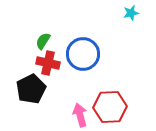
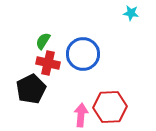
cyan star: rotated 21 degrees clockwise
pink arrow: moved 1 px right; rotated 20 degrees clockwise
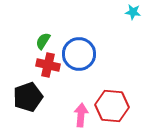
cyan star: moved 2 px right, 1 px up
blue circle: moved 4 px left
red cross: moved 2 px down
black pentagon: moved 3 px left, 8 px down; rotated 8 degrees clockwise
red hexagon: moved 2 px right, 1 px up; rotated 8 degrees clockwise
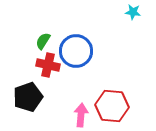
blue circle: moved 3 px left, 3 px up
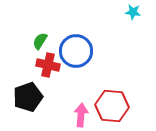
green semicircle: moved 3 px left
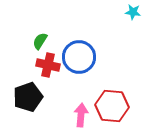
blue circle: moved 3 px right, 6 px down
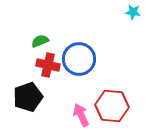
green semicircle: rotated 36 degrees clockwise
blue circle: moved 2 px down
pink arrow: rotated 30 degrees counterclockwise
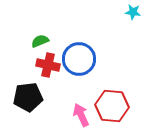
black pentagon: rotated 12 degrees clockwise
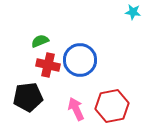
blue circle: moved 1 px right, 1 px down
red hexagon: rotated 16 degrees counterclockwise
pink arrow: moved 5 px left, 6 px up
